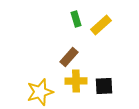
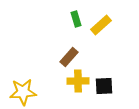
yellow cross: moved 2 px right
yellow star: moved 17 px left; rotated 12 degrees clockwise
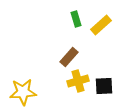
yellow cross: rotated 15 degrees counterclockwise
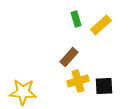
yellow star: rotated 8 degrees clockwise
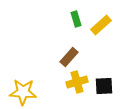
yellow cross: moved 1 px left, 1 px down
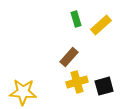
black square: rotated 12 degrees counterclockwise
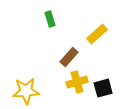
green rectangle: moved 26 px left
yellow rectangle: moved 4 px left, 9 px down
black square: moved 1 px left, 2 px down
yellow star: moved 3 px right, 1 px up; rotated 8 degrees counterclockwise
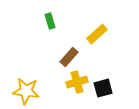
green rectangle: moved 2 px down
yellow star: rotated 12 degrees clockwise
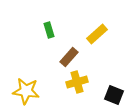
green rectangle: moved 1 px left, 9 px down
black square: moved 11 px right, 7 px down; rotated 36 degrees clockwise
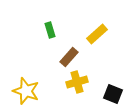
green rectangle: moved 1 px right
yellow star: rotated 12 degrees clockwise
black square: moved 1 px left, 1 px up
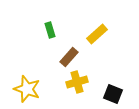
yellow star: moved 1 px right, 2 px up
